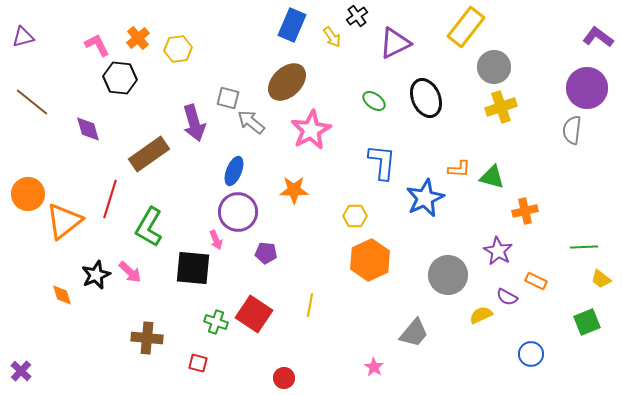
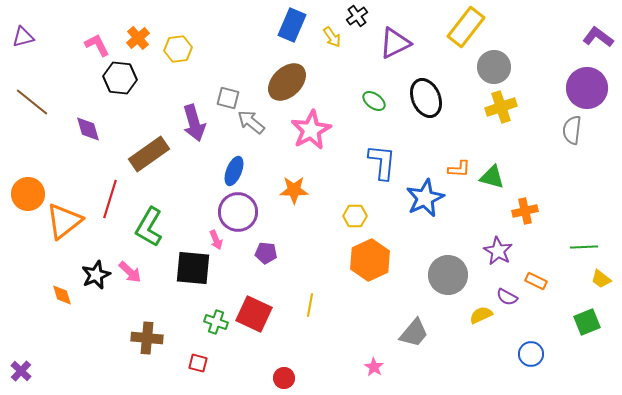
red square at (254, 314): rotated 9 degrees counterclockwise
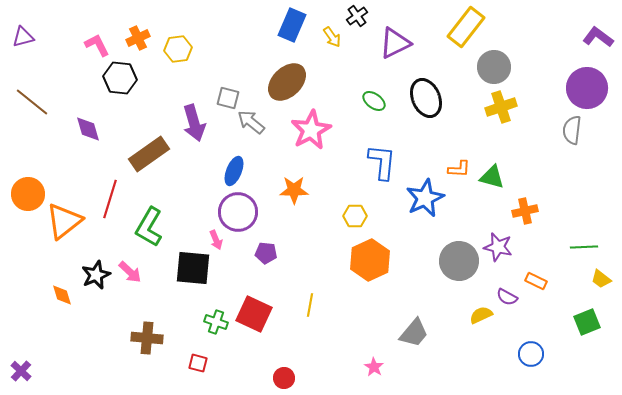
orange cross at (138, 38): rotated 15 degrees clockwise
purple star at (498, 251): moved 4 px up; rotated 16 degrees counterclockwise
gray circle at (448, 275): moved 11 px right, 14 px up
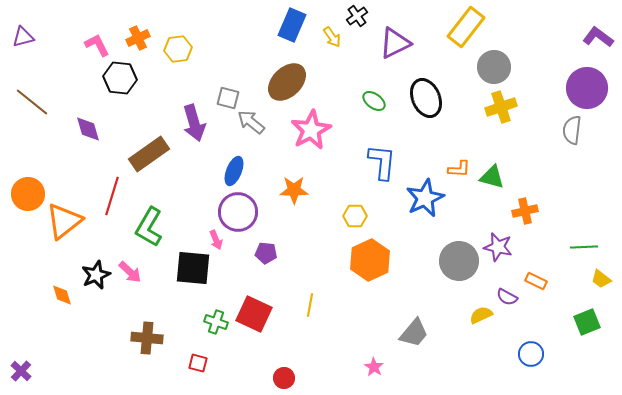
red line at (110, 199): moved 2 px right, 3 px up
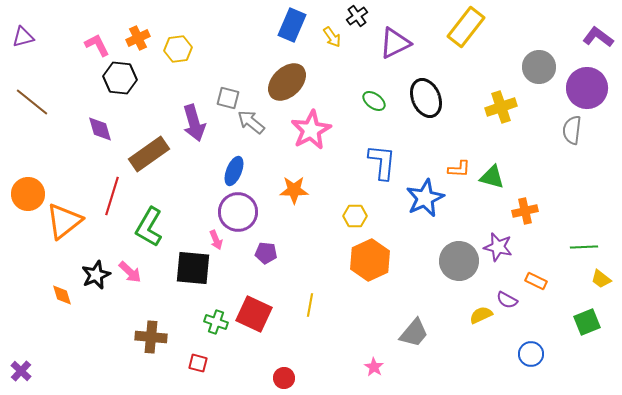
gray circle at (494, 67): moved 45 px right
purple diamond at (88, 129): moved 12 px right
purple semicircle at (507, 297): moved 3 px down
brown cross at (147, 338): moved 4 px right, 1 px up
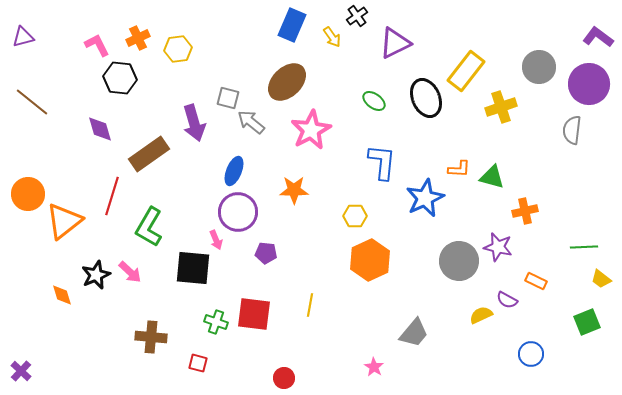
yellow rectangle at (466, 27): moved 44 px down
purple circle at (587, 88): moved 2 px right, 4 px up
red square at (254, 314): rotated 18 degrees counterclockwise
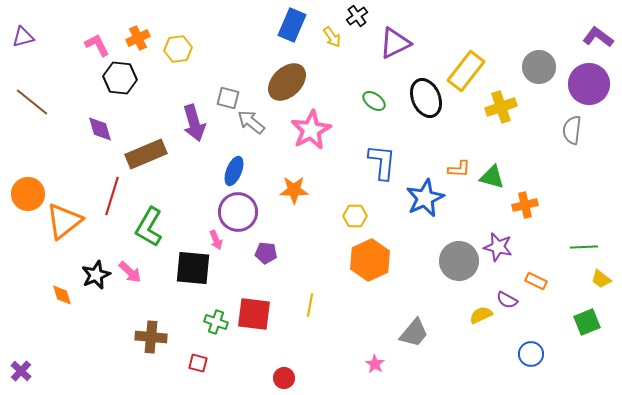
brown rectangle at (149, 154): moved 3 px left; rotated 12 degrees clockwise
orange cross at (525, 211): moved 6 px up
pink star at (374, 367): moved 1 px right, 3 px up
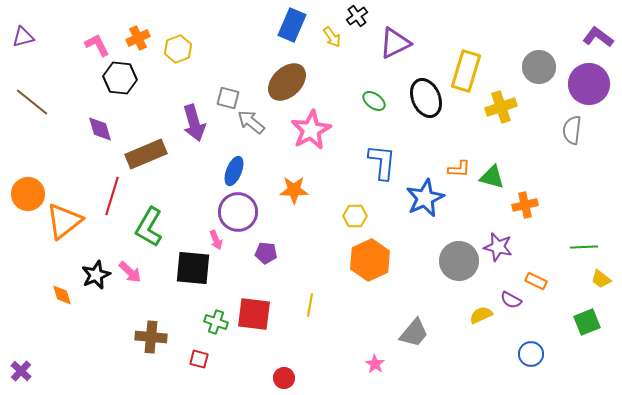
yellow hexagon at (178, 49): rotated 12 degrees counterclockwise
yellow rectangle at (466, 71): rotated 21 degrees counterclockwise
purple semicircle at (507, 300): moved 4 px right
red square at (198, 363): moved 1 px right, 4 px up
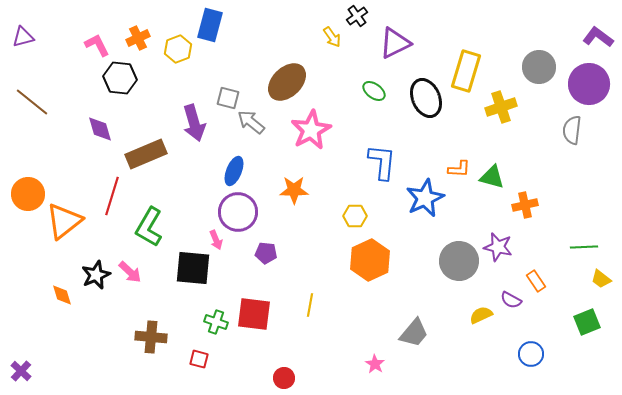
blue rectangle at (292, 25): moved 82 px left; rotated 8 degrees counterclockwise
green ellipse at (374, 101): moved 10 px up
orange rectangle at (536, 281): rotated 30 degrees clockwise
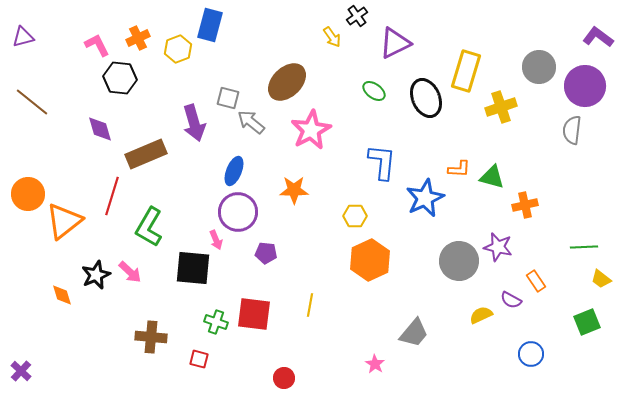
purple circle at (589, 84): moved 4 px left, 2 px down
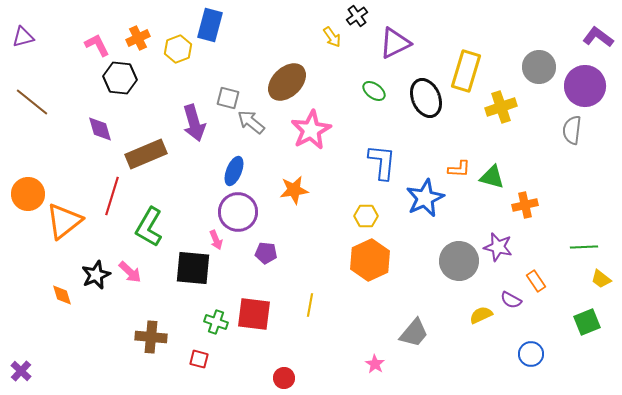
orange star at (294, 190): rotated 8 degrees counterclockwise
yellow hexagon at (355, 216): moved 11 px right
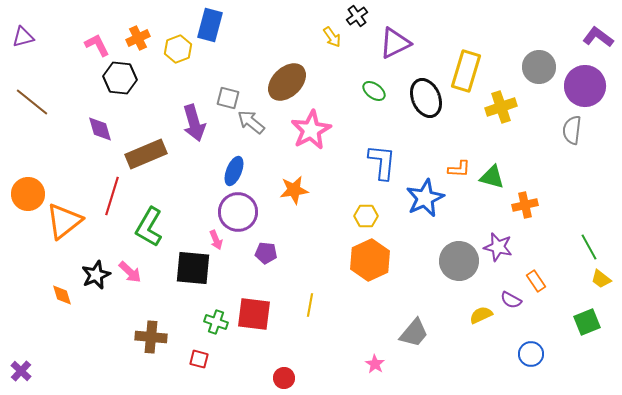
green line at (584, 247): moved 5 px right; rotated 64 degrees clockwise
